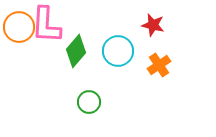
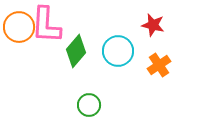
green circle: moved 3 px down
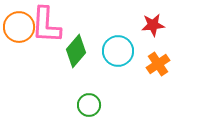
red star: rotated 20 degrees counterclockwise
orange cross: moved 1 px left, 1 px up
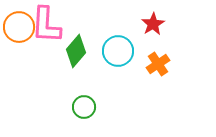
red star: moved 1 px up; rotated 25 degrees counterclockwise
green circle: moved 5 px left, 2 px down
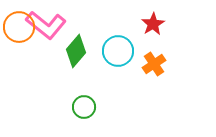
pink L-shape: rotated 54 degrees counterclockwise
orange cross: moved 4 px left
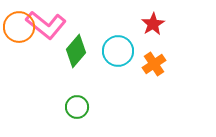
green circle: moved 7 px left
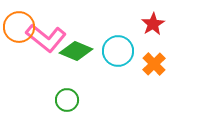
pink L-shape: moved 13 px down
green diamond: rotated 72 degrees clockwise
orange cross: rotated 10 degrees counterclockwise
green circle: moved 10 px left, 7 px up
